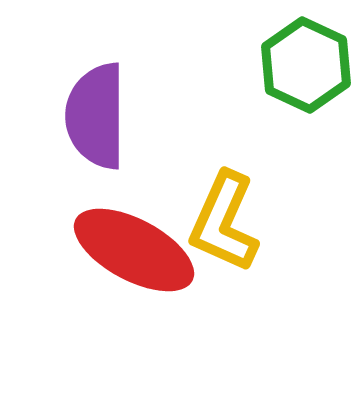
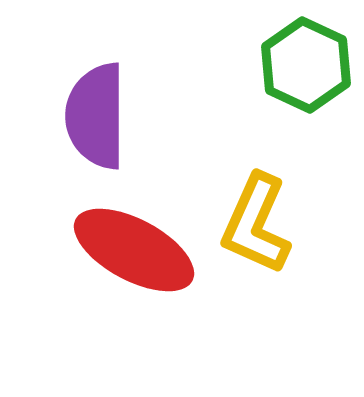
yellow L-shape: moved 32 px right, 2 px down
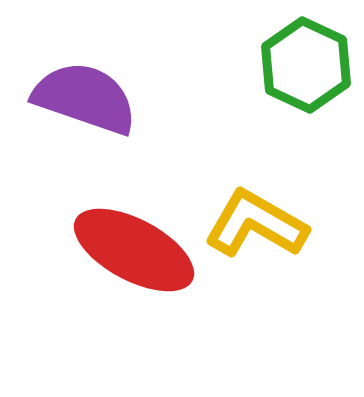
purple semicircle: moved 11 px left, 18 px up; rotated 109 degrees clockwise
yellow L-shape: rotated 96 degrees clockwise
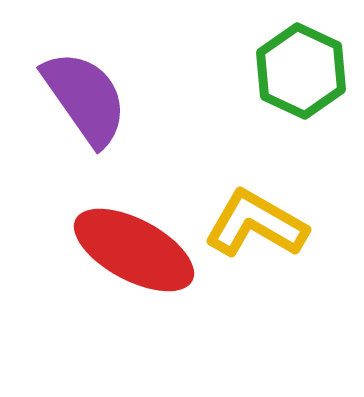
green hexagon: moved 5 px left, 6 px down
purple semicircle: rotated 36 degrees clockwise
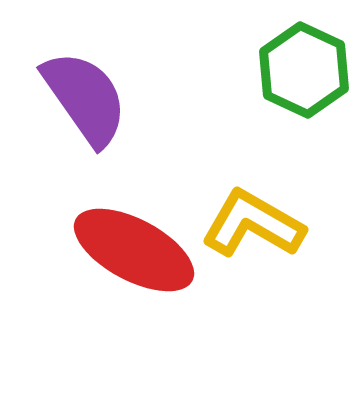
green hexagon: moved 3 px right, 1 px up
yellow L-shape: moved 3 px left
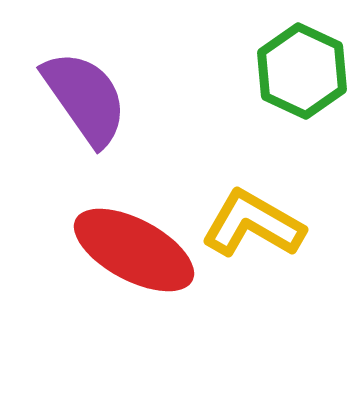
green hexagon: moved 2 px left, 1 px down
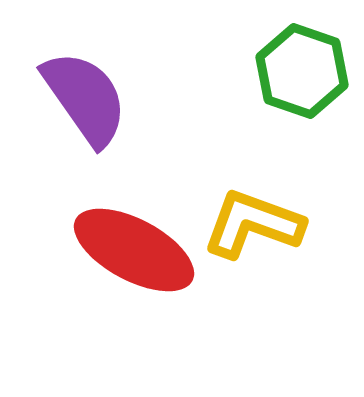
green hexagon: rotated 6 degrees counterclockwise
yellow L-shape: rotated 10 degrees counterclockwise
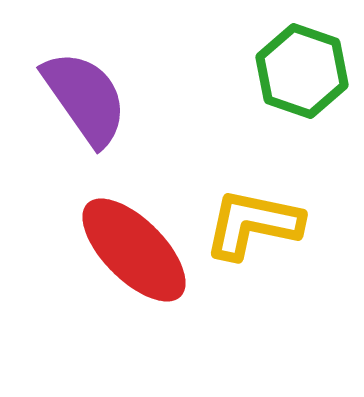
yellow L-shape: rotated 8 degrees counterclockwise
red ellipse: rotated 17 degrees clockwise
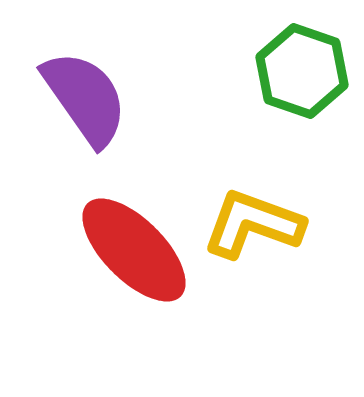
yellow L-shape: rotated 8 degrees clockwise
